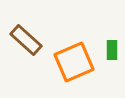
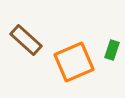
green rectangle: rotated 18 degrees clockwise
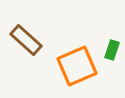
orange square: moved 3 px right, 4 px down
